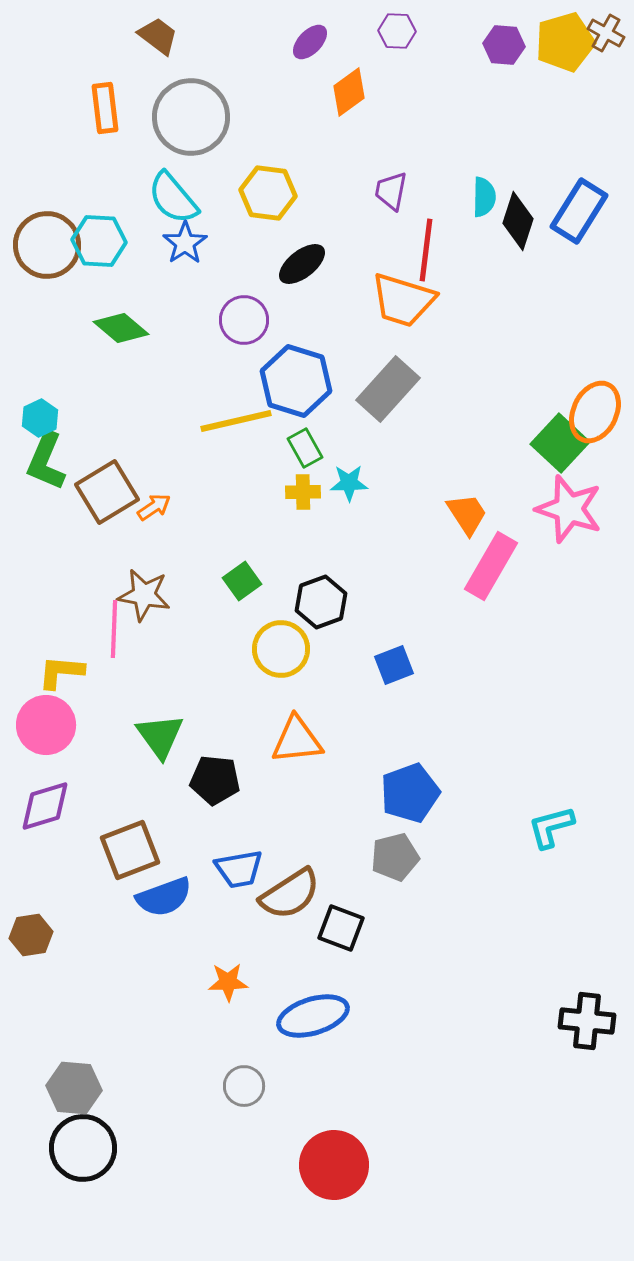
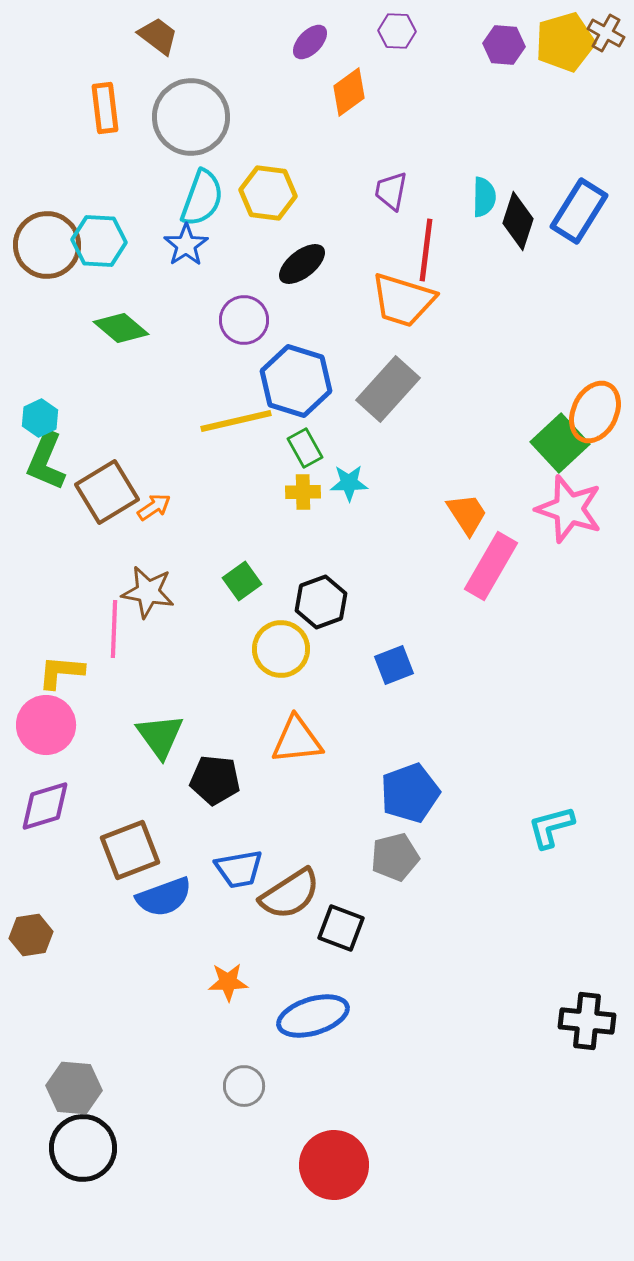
cyan semicircle at (173, 198): moved 29 px right; rotated 120 degrees counterclockwise
blue star at (185, 243): moved 1 px right, 2 px down
green square at (560, 443): rotated 4 degrees clockwise
brown star at (144, 595): moved 4 px right, 3 px up
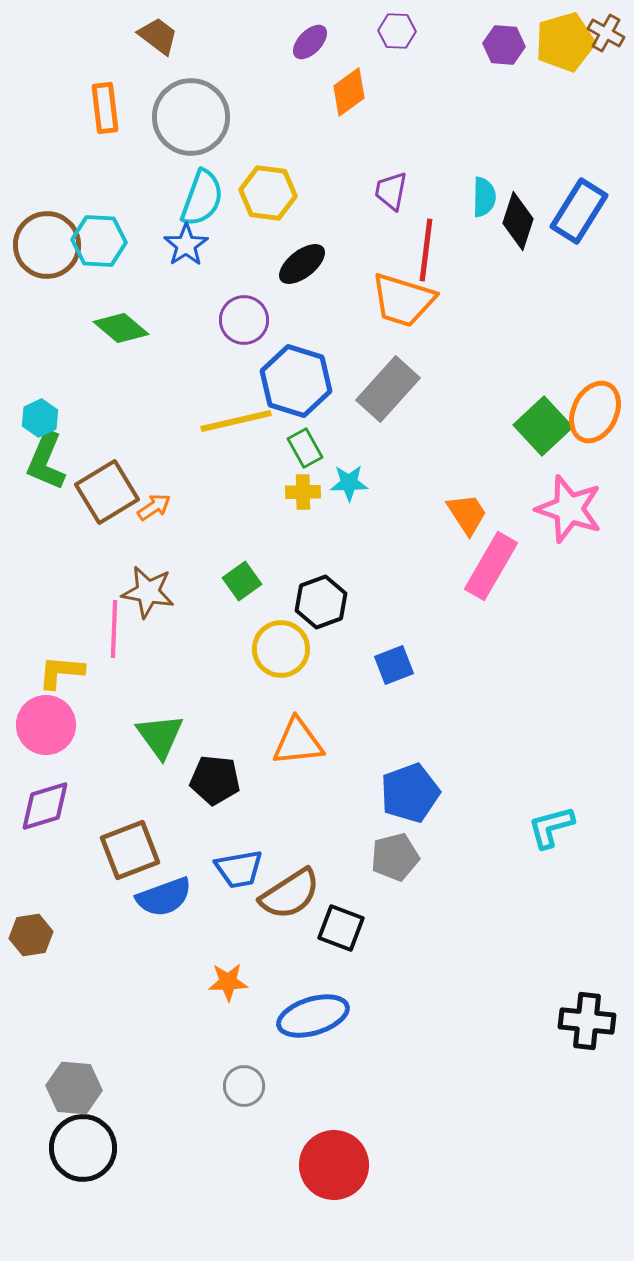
green square at (560, 443): moved 17 px left, 17 px up
orange triangle at (297, 740): moved 1 px right, 2 px down
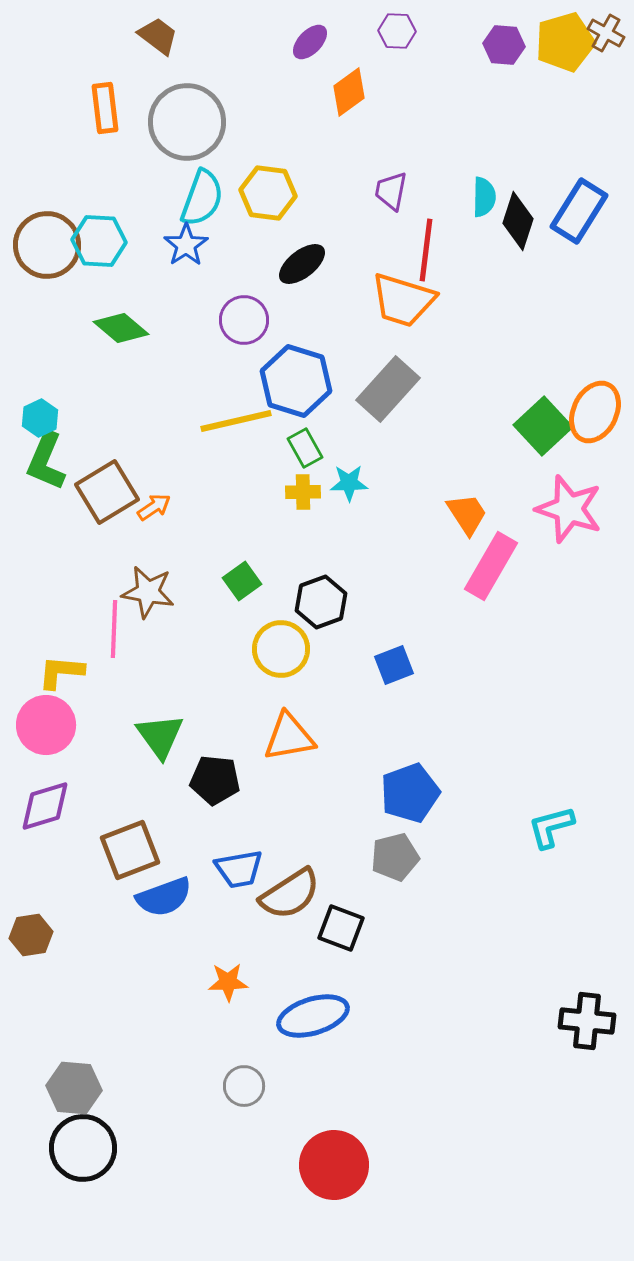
gray circle at (191, 117): moved 4 px left, 5 px down
orange triangle at (298, 742): moved 9 px left, 5 px up; rotated 4 degrees counterclockwise
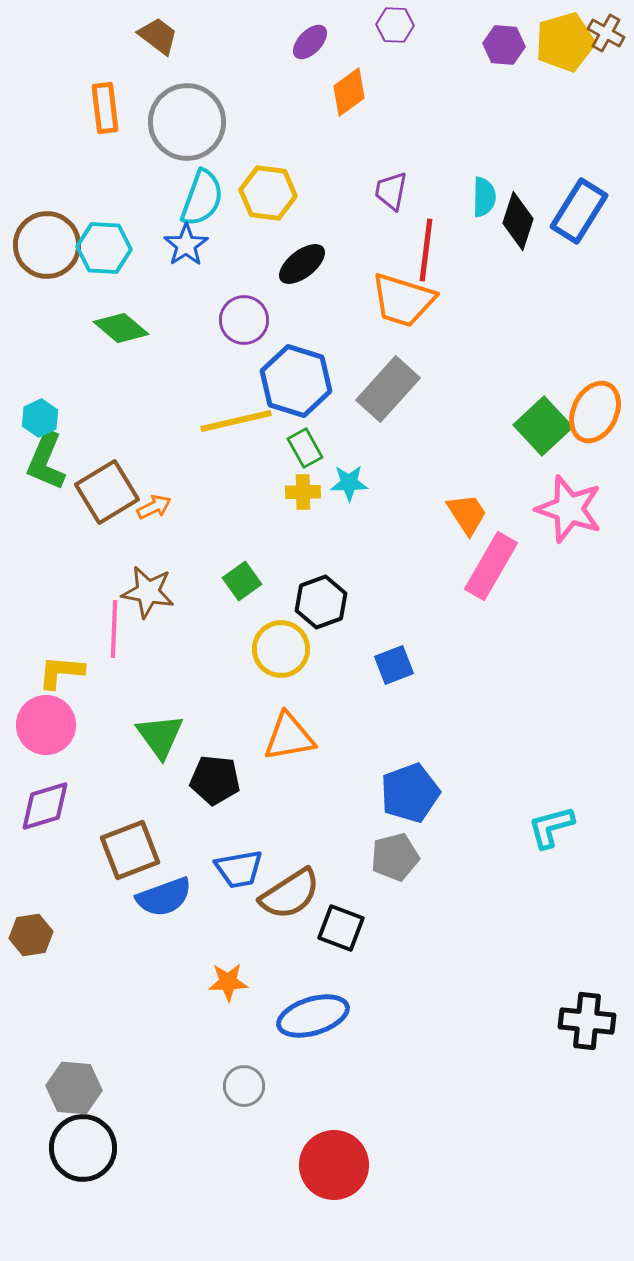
purple hexagon at (397, 31): moved 2 px left, 6 px up
cyan hexagon at (99, 241): moved 5 px right, 7 px down
orange arrow at (154, 507): rotated 8 degrees clockwise
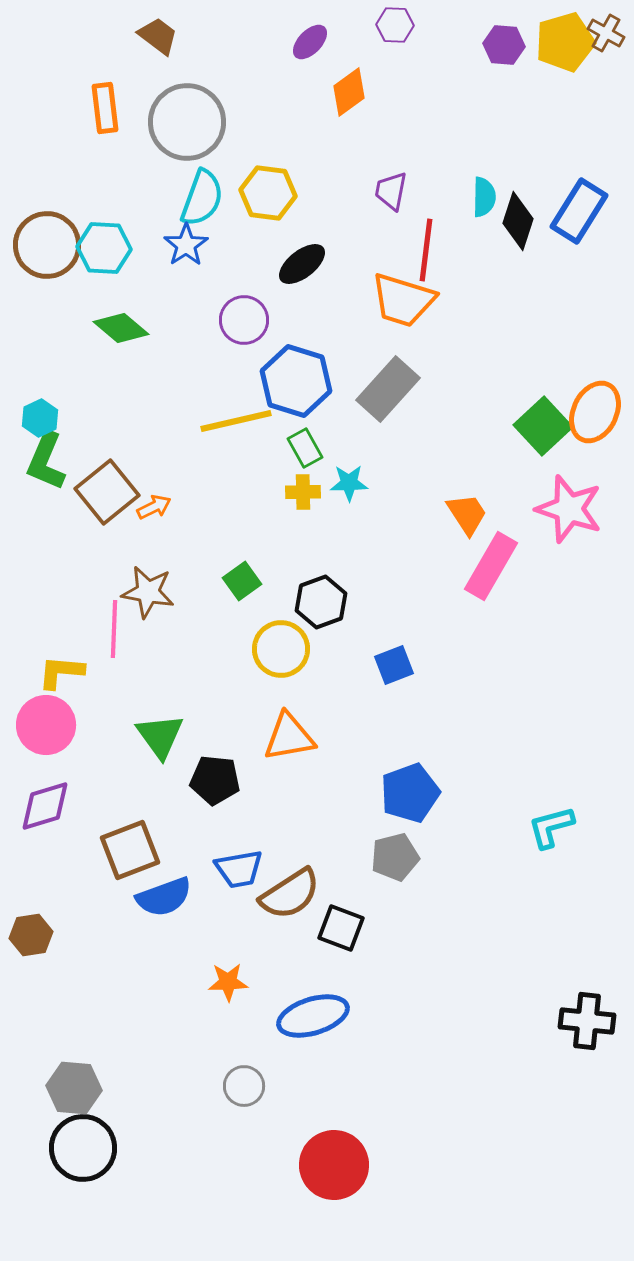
brown square at (107, 492): rotated 8 degrees counterclockwise
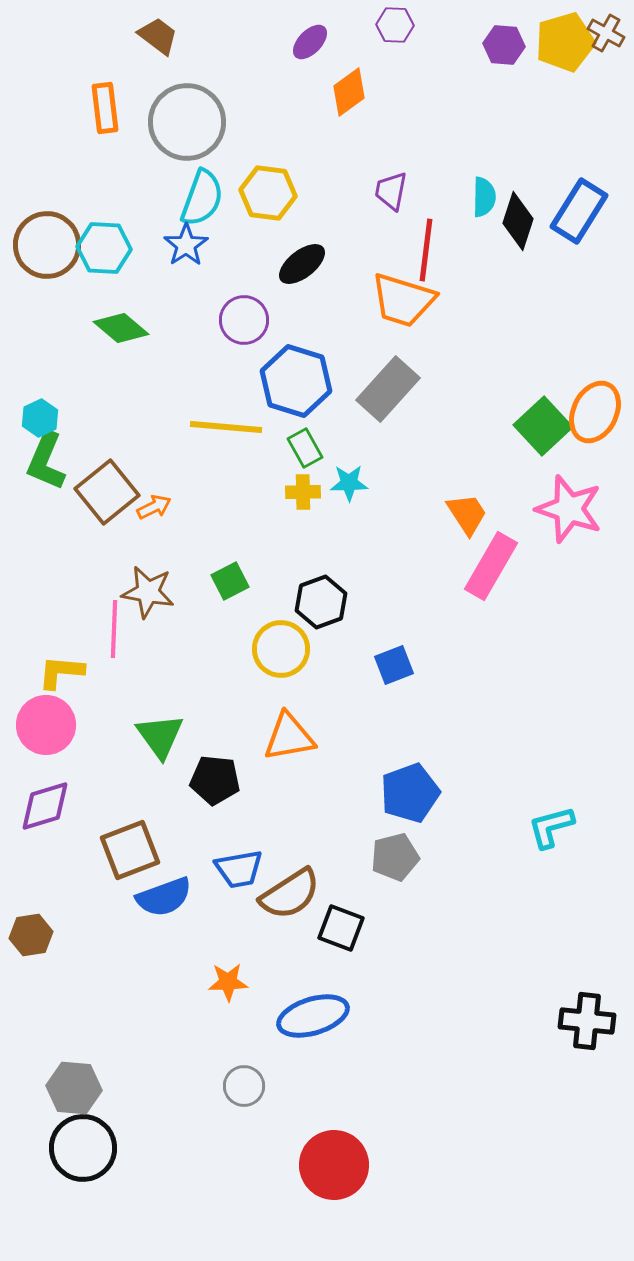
yellow line at (236, 421): moved 10 px left, 6 px down; rotated 18 degrees clockwise
green square at (242, 581): moved 12 px left; rotated 9 degrees clockwise
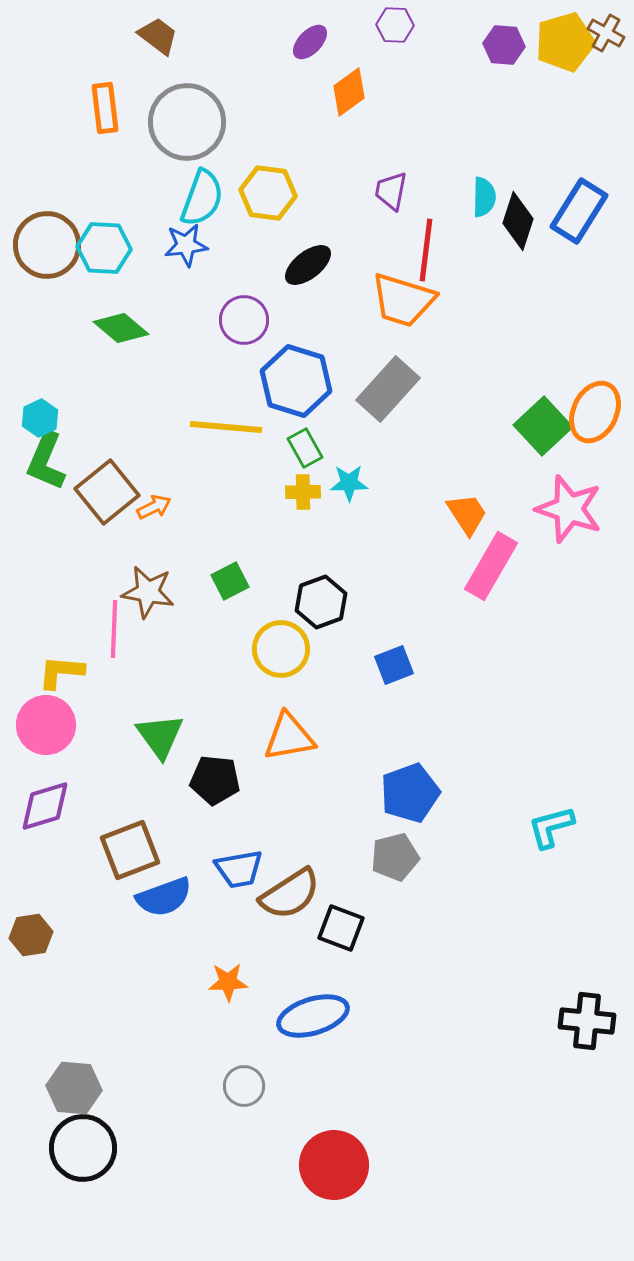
blue star at (186, 245): rotated 27 degrees clockwise
black ellipse at (302, 264): moved 6 px right, 1 px down
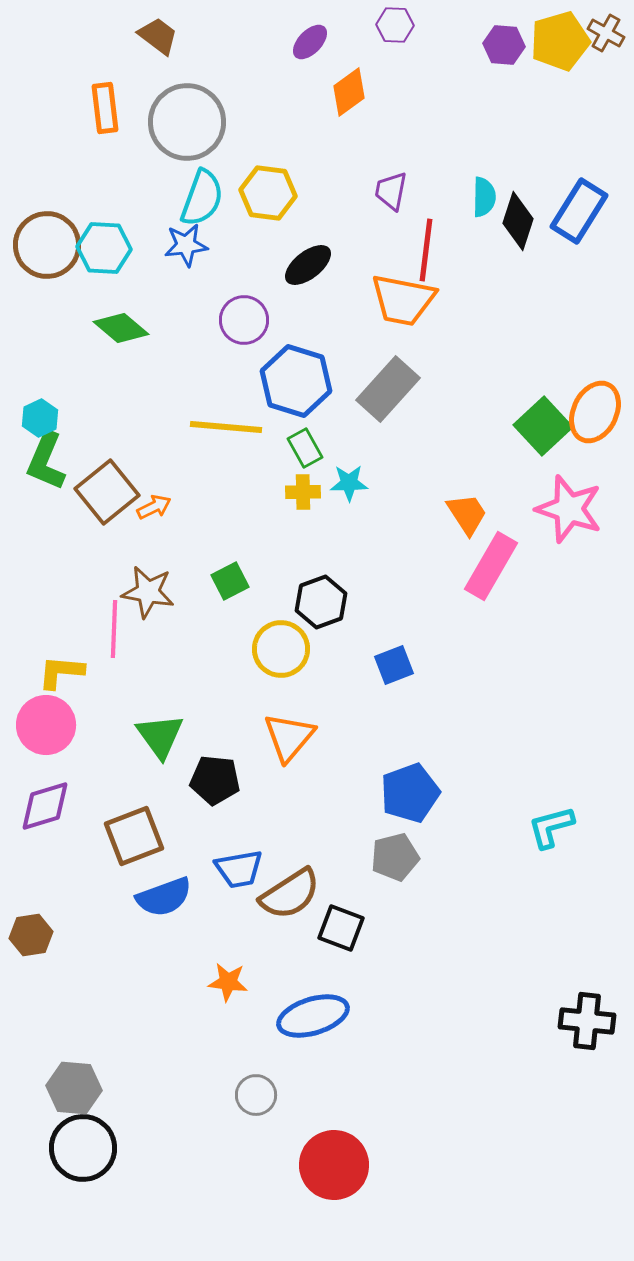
yellow pentagon at (565, 42): moved 5 px left, 1 px up
orange trapezoid at (403, 300): rotated 6 degrees counterclockwise
orange triangle at (289, 737): rotated 40 degrees counterclockwise
brown square at (130, 850): moved 4 px right, 14 px up
orange star at (228, 982): rotated 9 degrees clockwise
gray circle at (244, 1086): moved 12 px right, 9 px down
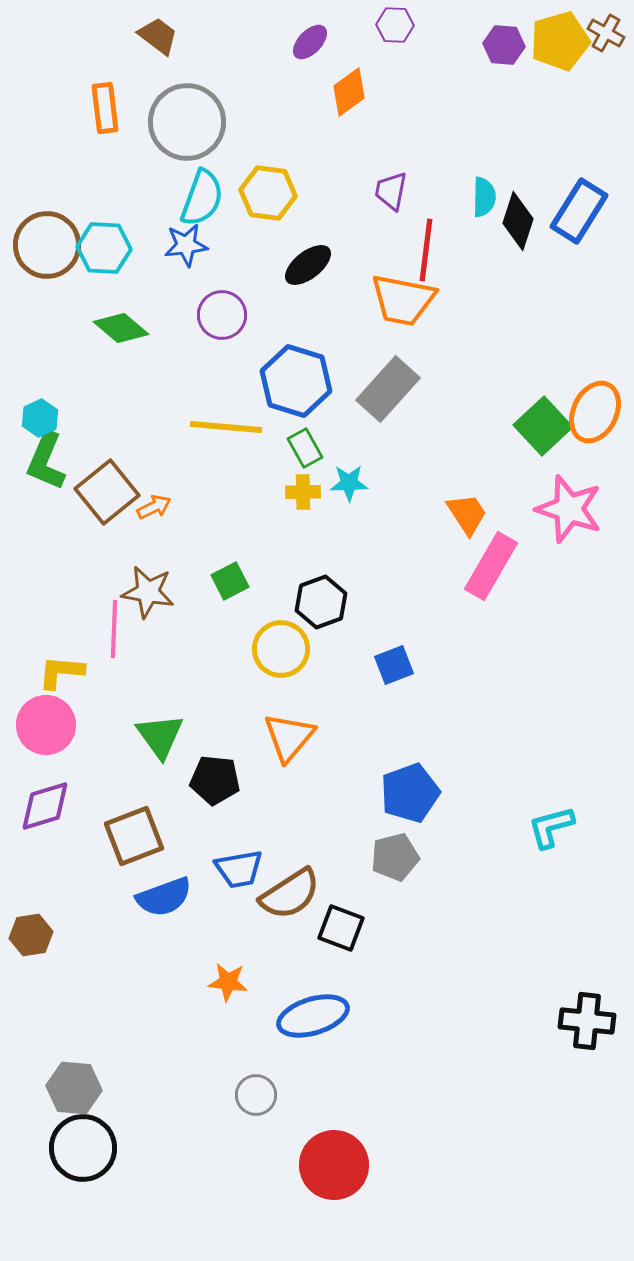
purple circle at (244, 320): moved 22 px left, 5 px up
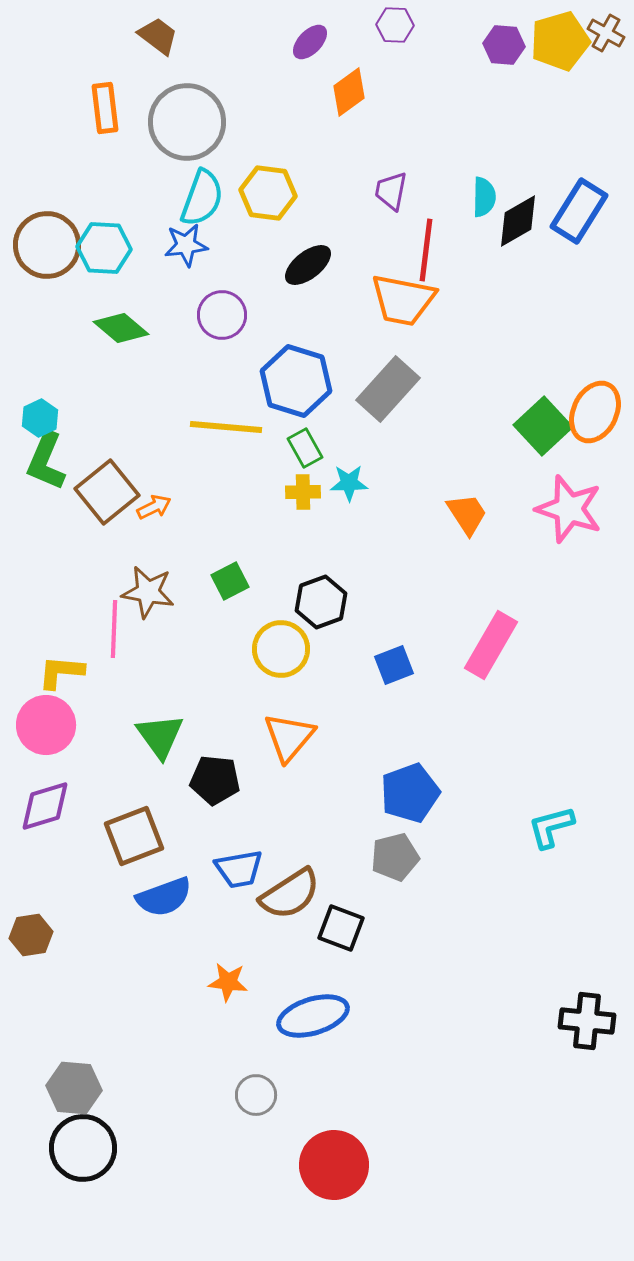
black diamond at (518, 221): rotated 42 degrees clockwise
pink rectangle at (491, 566): moved 79 px down
